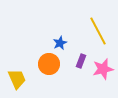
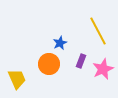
pink star: rotated 10 degrees counterclockwise
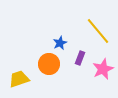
yellow line: rotated 12 degrees counterclockwise
purple rectangle: moved 1 px left, 3 px up
yellow trapezoid: moved 2 px right; rotated 85 degrees counterclockwise
